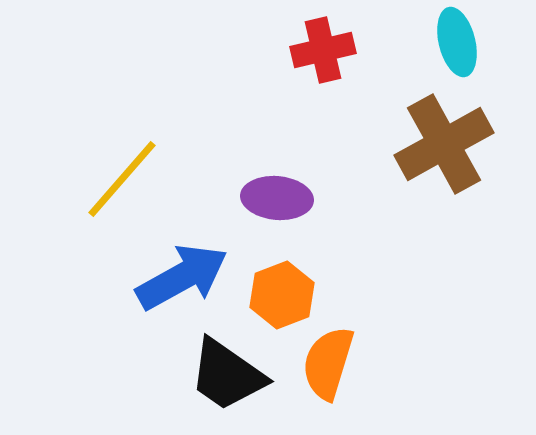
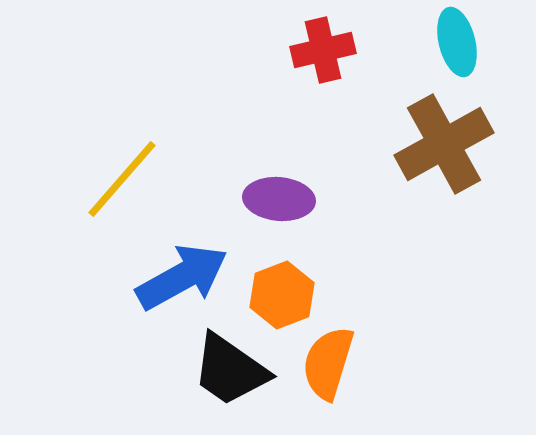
purple ellipse: moved 2 px right, 1 px down
black trapezoid: moved 3 px right, 5 px up
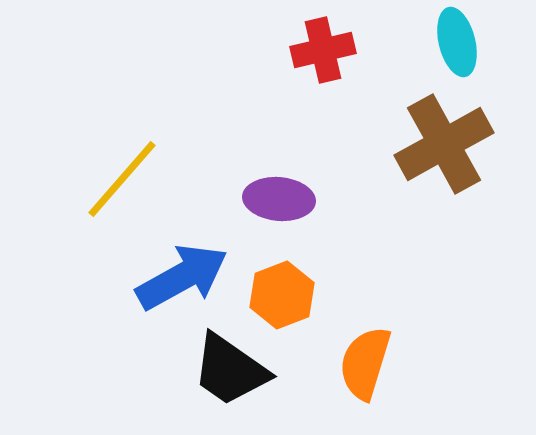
orange semicircle: moved 37 px right
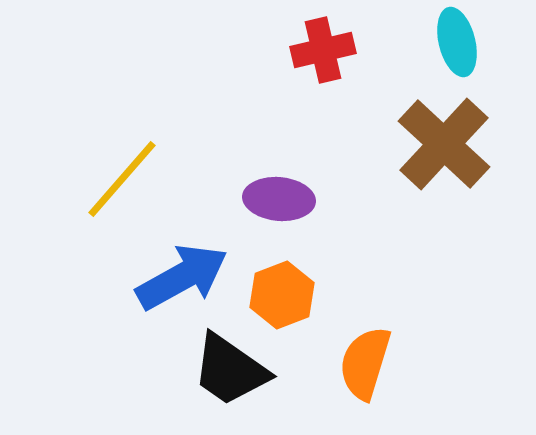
brown cross: rotated 18 degrees counterclockwise
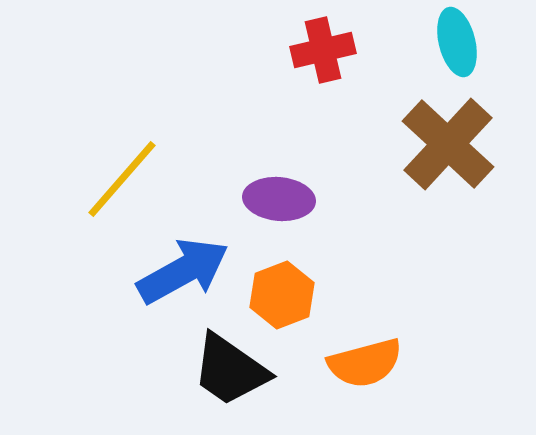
brown cross: moved 4 px right
blue arrow: moved 1 px right, 6 px up
orange semicircle: rotated 122 degrees counterclockwise
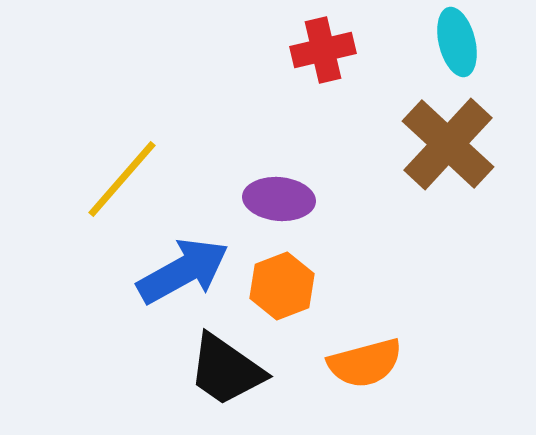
orange hexagon: moved 9 px up
black trapezoid: moved 4 px left
